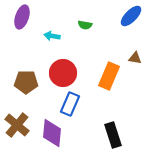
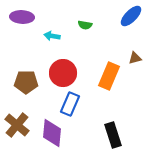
purple ellipse: rotated 75 degrees clockwise
brown triangle: rotated 24 degrees counterclockwise
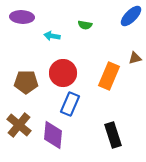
brown cross: moved 2 px right
purple diamond: moved 1 px right, 2 px down
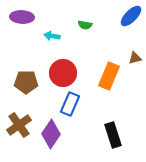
brown cross: rotated 15 degrees clockwise
purple diamond: moved 2 px left, 1 px up; rotated 28 degrees clockwise
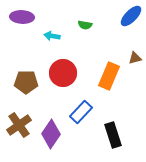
blue rectangle: moved 11 px right, 8 px down; rotated 20 degrees clockwise
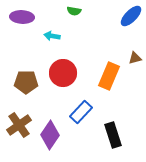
green semicircle: moved 11 px left, 14 px up
purple diamond: moved 1 px left, 1 px down
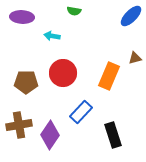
brown cross: rotated 25 degrees clockwise
